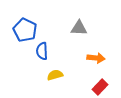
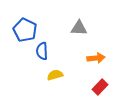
orange arrow: rotated 12 degrees counterclockwise
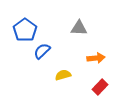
blue pentagon: rotated 10 degrees clockwise
blue semicircle: rotated 48 degrees clockwise
yellow semicircle: moved 8 px right
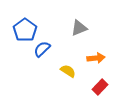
gray triangle: rotated 24 degrees counterclockwise
blue semicircle: moved 2 px up
yellow semicircle: moved 5 px right, 4 px up; rotated 49 degrees clockwise
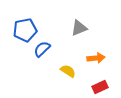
blue pentagon: rotated 25 degrees clockwise
red rectangle: rotated 21 degrees clockwise
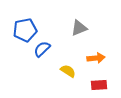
red rectangle: moved 1 px left, 2 px up; rotated 21 degrees clockwise
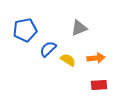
blue semicircle: moved 6 px right
yellow semicircle: moved 11 px up
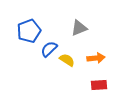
blue pentagon: moved 4 px right, 1 px down; rotated 10 degrees counterclockwise
blue semicircle: moved 1 px right
yellow semicircle: moved 1 px left
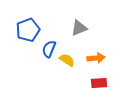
blue pentagon: moved 1 px left, 1 px up
blue semicircle: rotated 24 degrees counterclockwise
red rectangle: moved 2 px up
